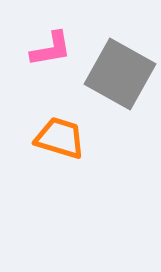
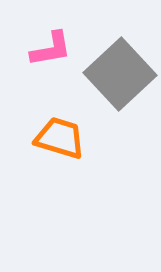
gray square: rotated 18 degrees clockwise
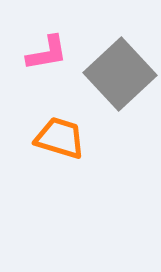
pink L-shape: moved 4 px left, 4 px down
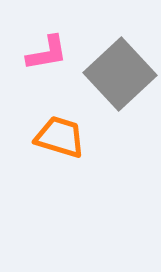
orange trapezoid: moved 1 px up
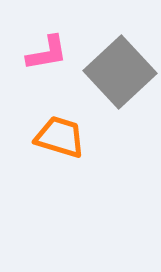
gray square: moved 2 px up
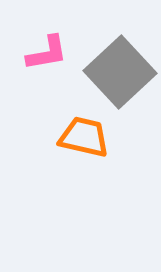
orange trapezoid: moved 24 px right; rotated 4 degrees counterclockwise
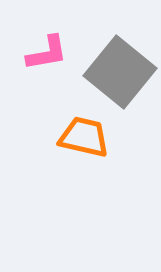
gray square: rotated 8 degrees counterclockwise
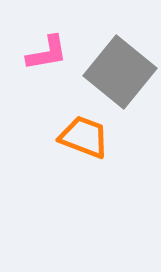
orange trapezoid: rotated 8 degrees clockwise
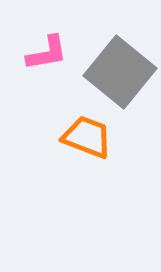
orange trapezoid: moved 3 px right
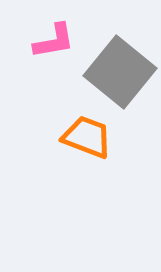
pink L-shape: moved 7 px right, 12 px up
